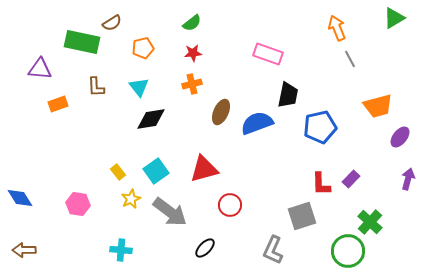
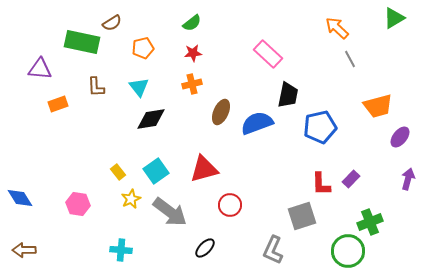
orange arrow: rotated 25 degrees counterclockwise
pink rectangle: rotated 24 degrees clockwise
green cross: rotated 25 degrees clockwise
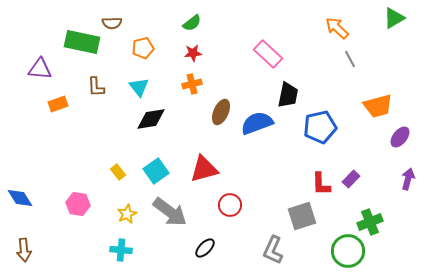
brown semicircle: rotated 30 degrees clockwise
yellow star: moved 4 px left, 15 px down
brown arrow: rotated 95 degrees counterclockwise
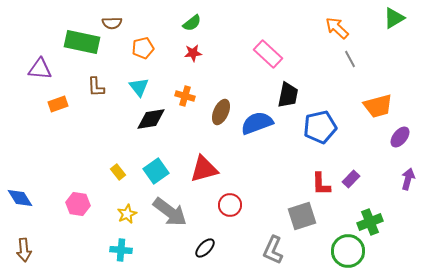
orange cross: moved 7 px left, 12 px down; rotated 30 degrees clockwise
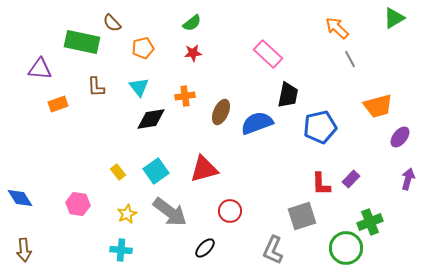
brown semicircle: rotated 48 degrees clockwise
orange cross: rotated 24 degrees counterclockwise
red circle: moved 6 px down
green circle: moved 2 px left, 3 px up
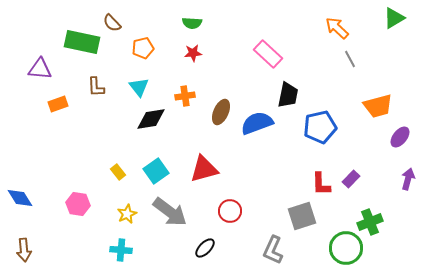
green semicircle: rotated 42 degrees clockwise
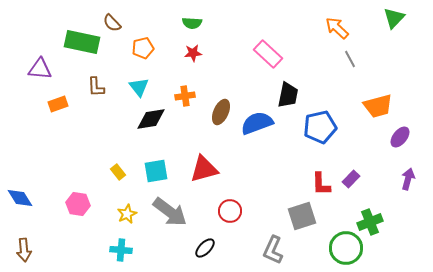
green triangle: rotated 15 degrees counterclockwise
cyan square: rotated 25 degrees clockwise
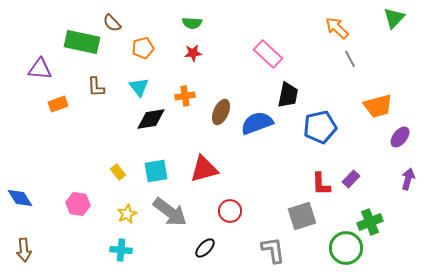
gray L-shape: rotated 148 degrees clockwise
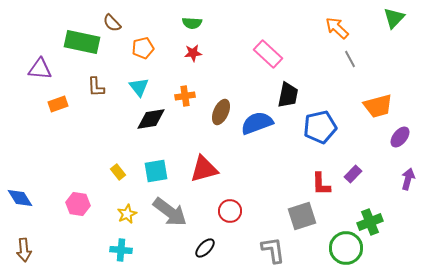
purple rectangle: moved 2 px right, 5 px up
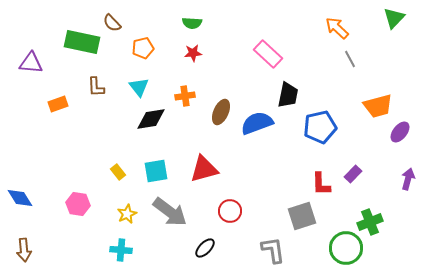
purple triangle: moved 9 px left, 6 px up
purple ellipse: moved 5 px up
